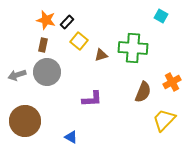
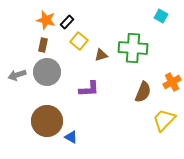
purple L-shape: moved 3 px left, 10 px up
brown circle: moved 22 px right
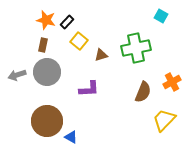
green cross: moved 3 px right; rotated 16 degrees counterclockwise
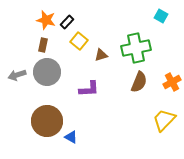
brown semicircle: moved 4 px left, 10 px up
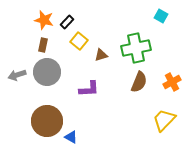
orange star: moved 2 px left
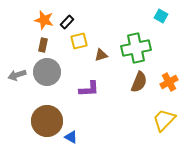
yellow square: rotated 36 degrees clockwise
orange cross: moved 3 px left
